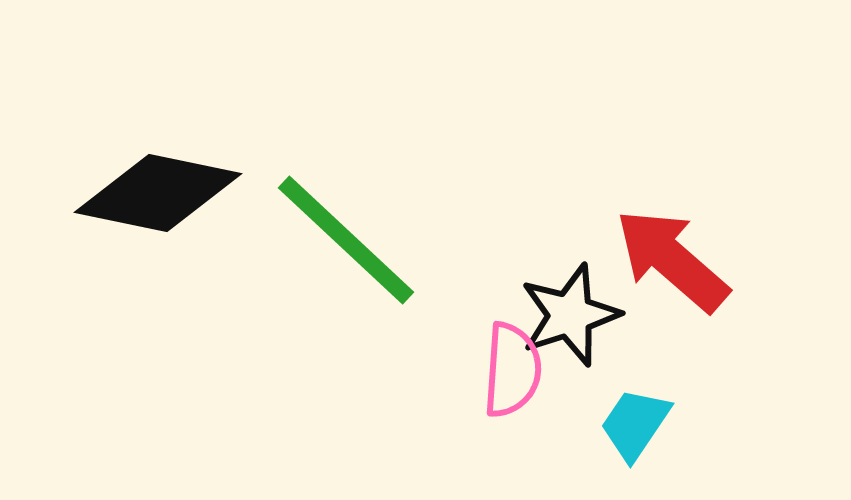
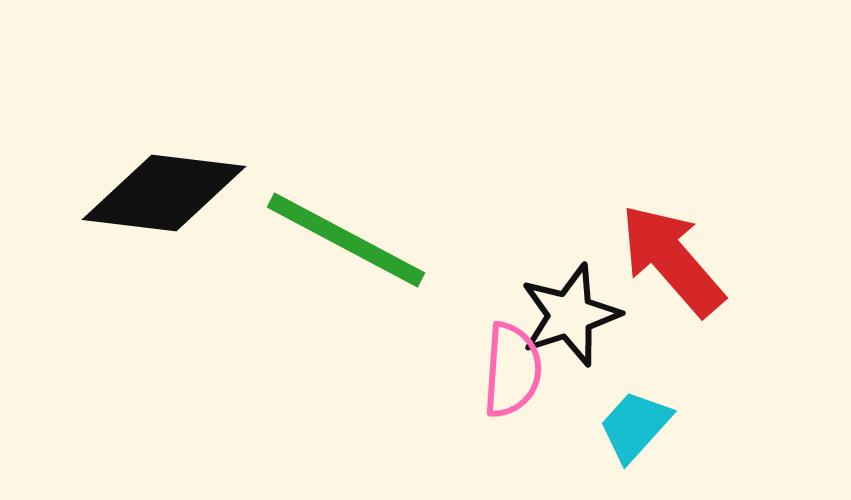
black diamond: moved 6 px right; rotated 5 degrees counterclockwise
green line: rotated 15 degrees counterclockwise
red arrow: rotated 8 degrees clockwise
cyan trapezoid: moved 2 px down; rotated 8 degrees clockwise
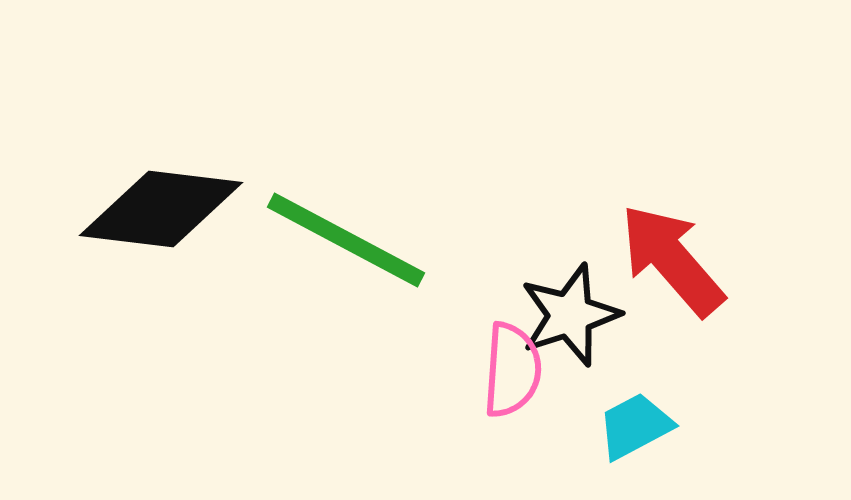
black diamond: moved 3 px left, 16 px down
cyan trapezoid: rotated 20 degrees clockwise
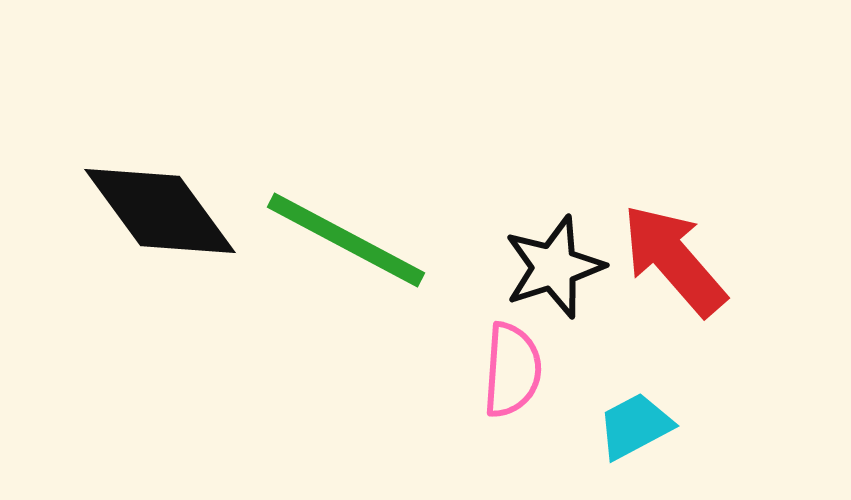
black diamond: moved 1 px left, 2 px down; rotated 47 degrees clockwise
red arrow: moved 2 px right
black star: moved 16 px left, 48 px up
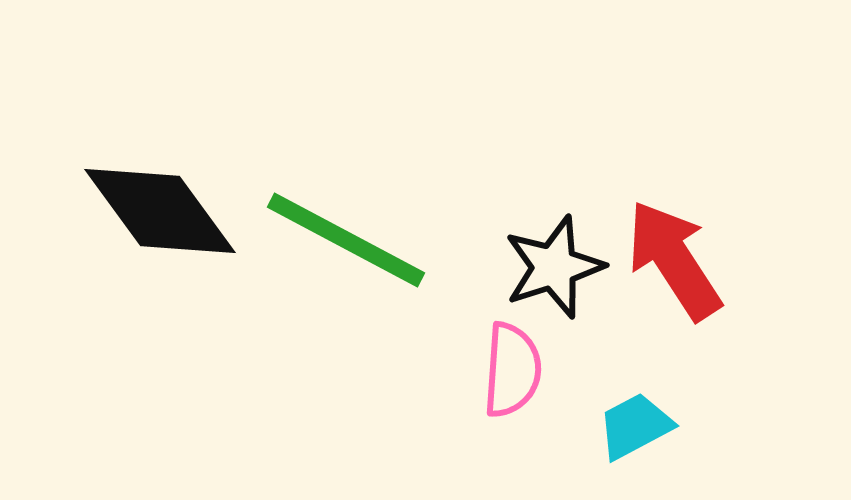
red arrow: rotated 8 degrees clockwise
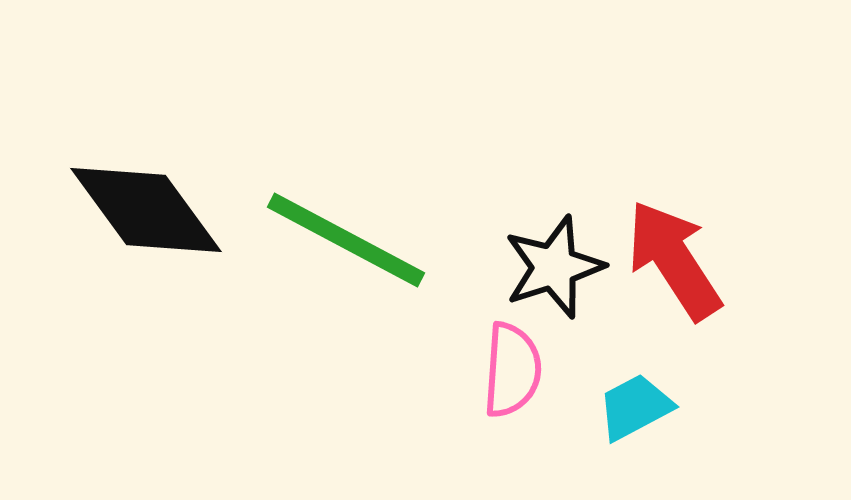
black diamond: moved 14 px left, 1 px up
cyan trapezoid: moved 19 px up
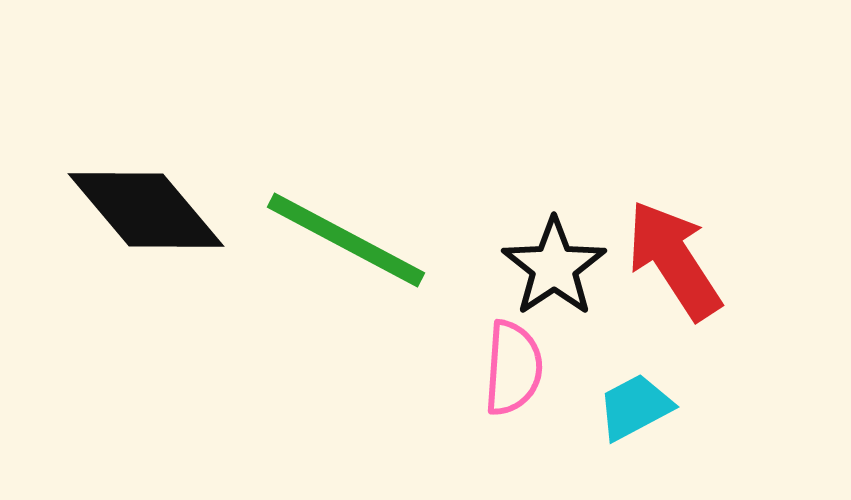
black diamond: rotated 4 degrees counterclockwise
black star: rotated 16 degrees counterclockwise
pink semicircle: moved 1 px right, 2 px up
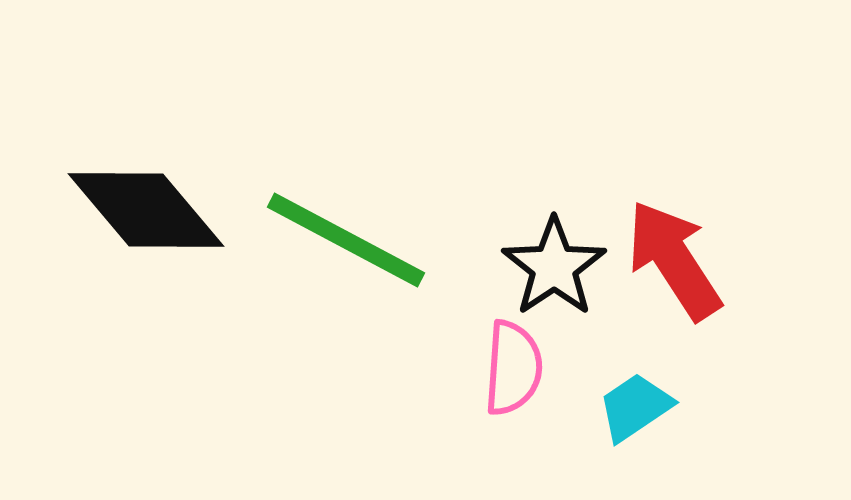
cyan trapezoid: rotated 6 degrees counterclockwise
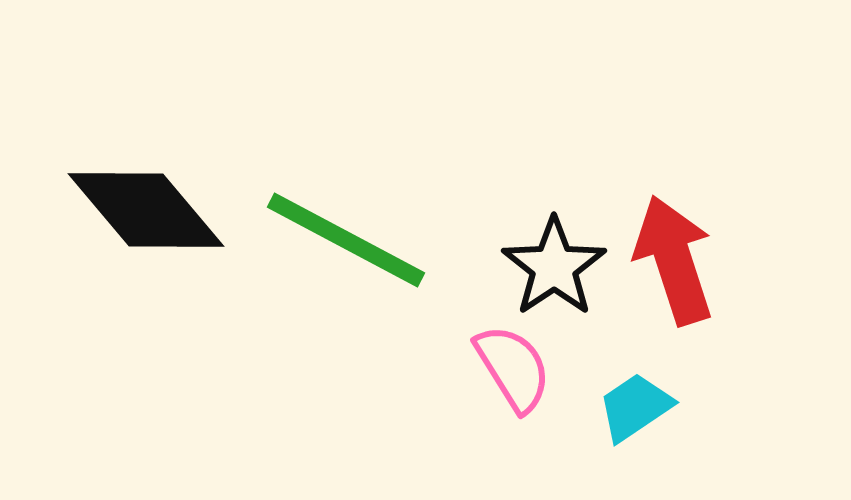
red arrow: rotated 15 degrees clockwise
pink semicircle: rotated 36 degrees counterclockwise
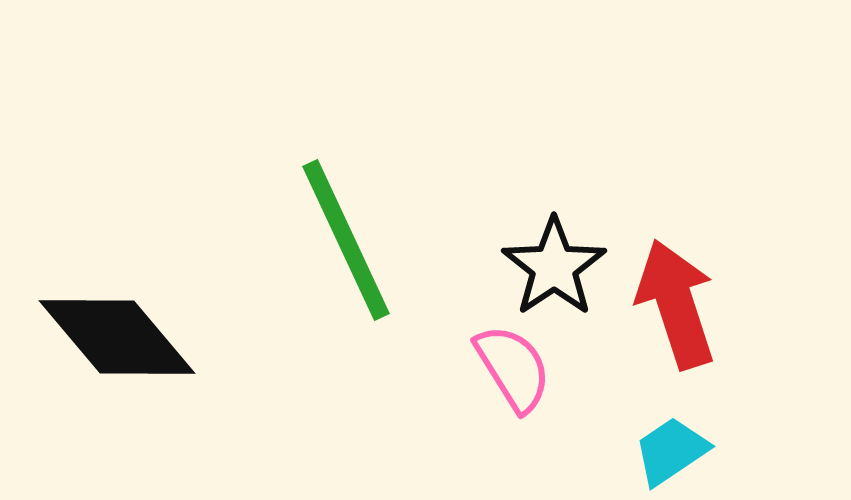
black diamond: moved 29 px left, 127 px down
green line: rotated 37 degrees clockwise
red arrow: moved 2 px right, 44 px down
cyan trapezoid: moved 36 px right, 44 px down
